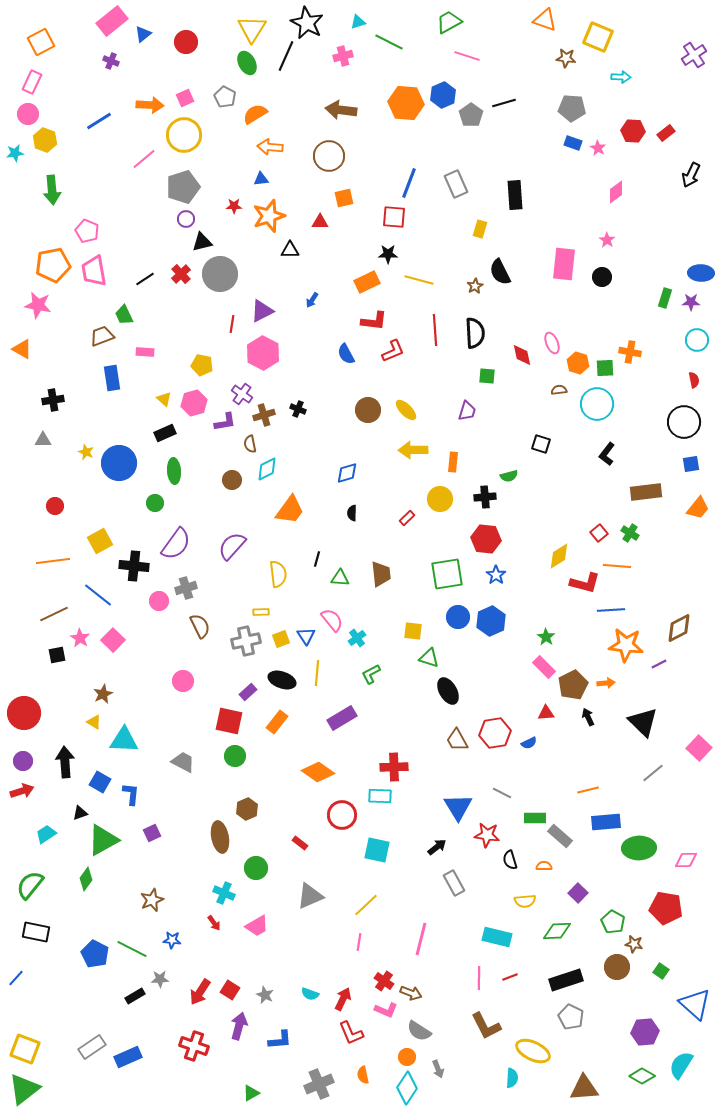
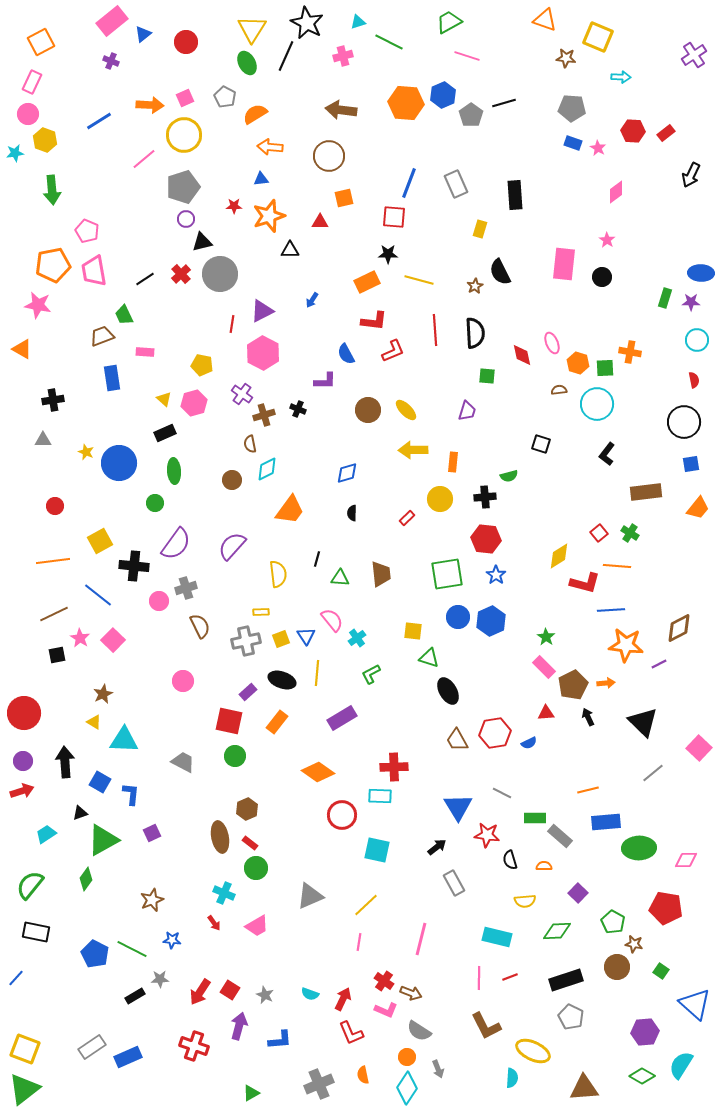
purple L-shape at (225, 422): moved 100 px right, 41 px up; rotated 10 degrees clockwise
red rectangle at (300, 843): moved 50 px left
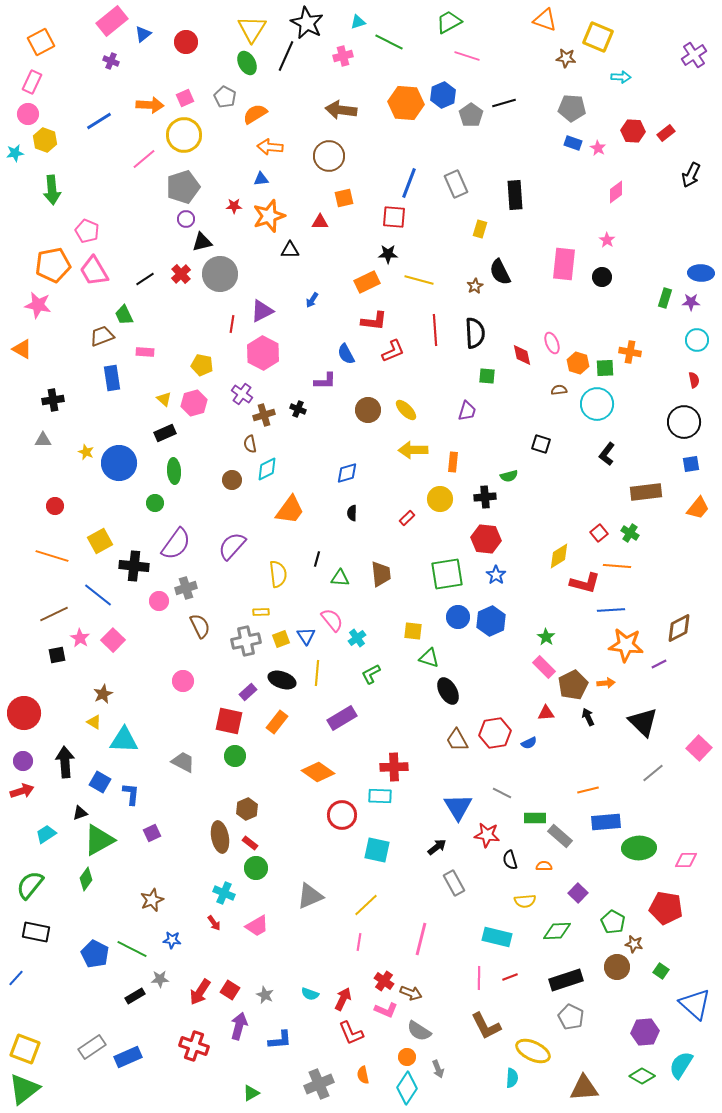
pink trapezoid at (94, 271): rotated 20 degrees counterclockwise
orange line at (53, 561): moved 1 px left, 5 px up; rotated 24 degrees clockwise
green triangle at (103, 840): moved 4 px left
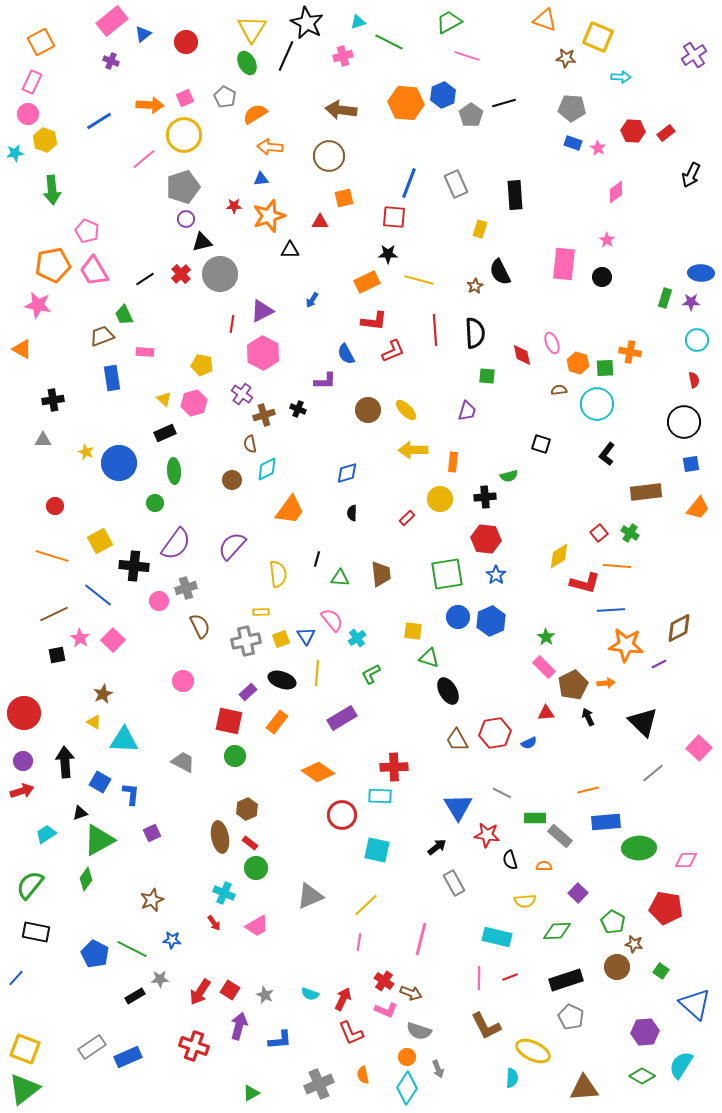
gray semicircle at (419, 1031): rotated 15 degrees counterclockwise
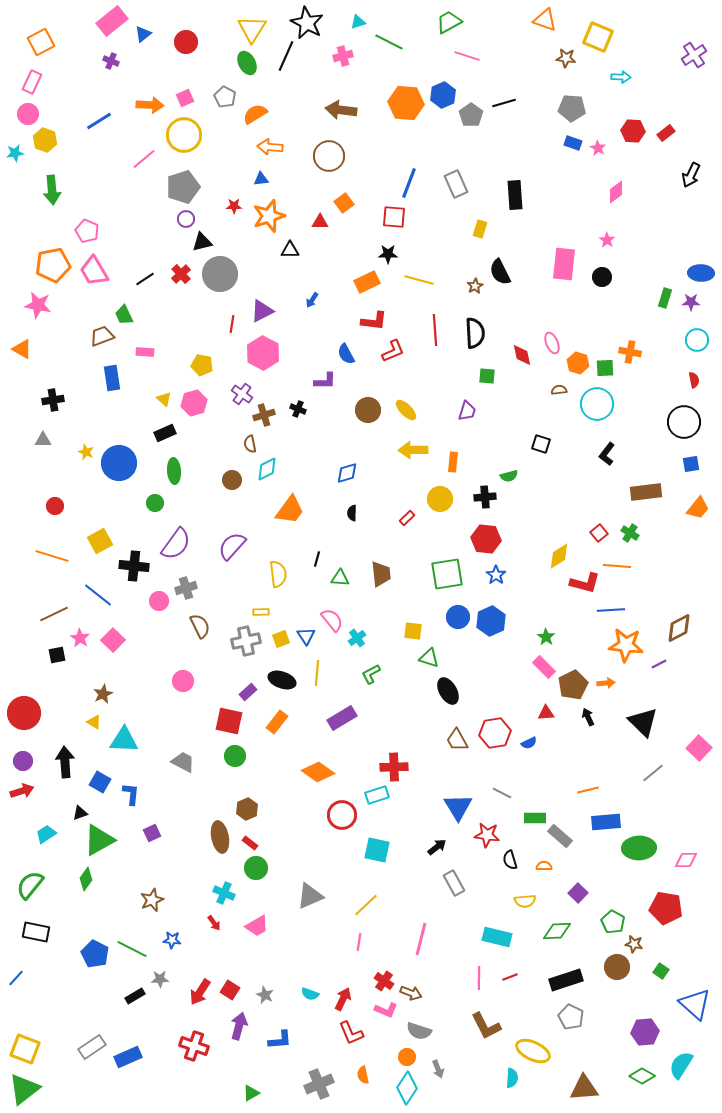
orange square at (344, 198): moved 5 px down; rotated 24 degrees counterclockwise
cyan rectangle at (380, 796): moved 3 px left, 1 px up; rotated 20 degrees counterclockwise
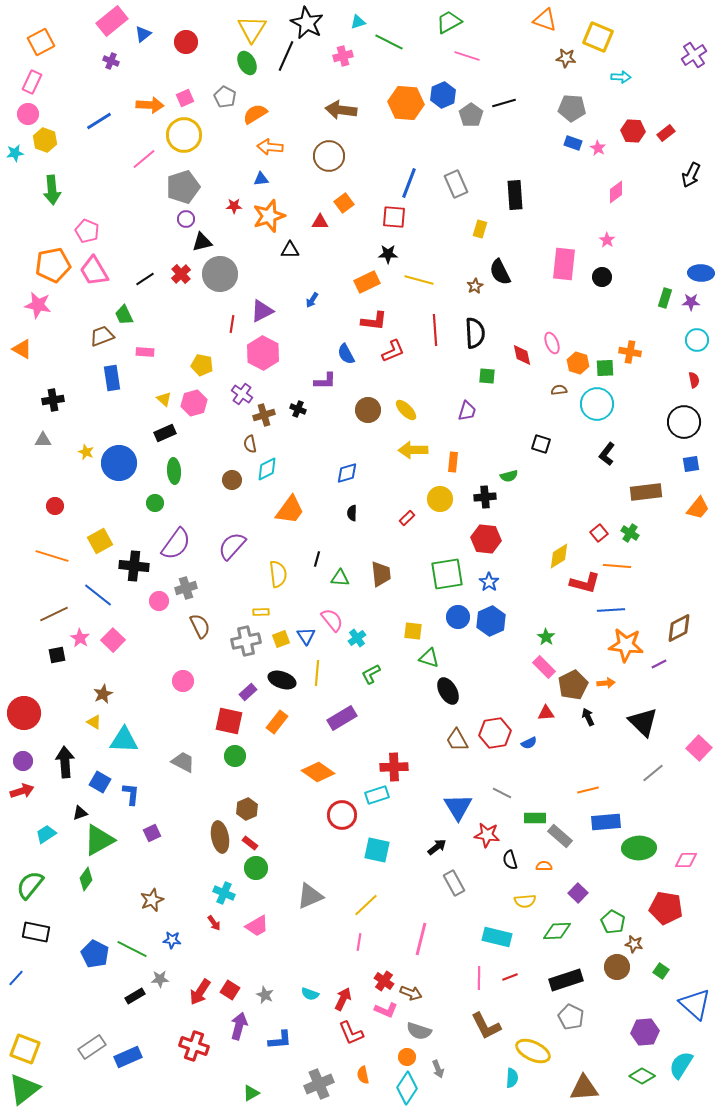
blue star at (496, 575): moved 7 px left, 7 px down
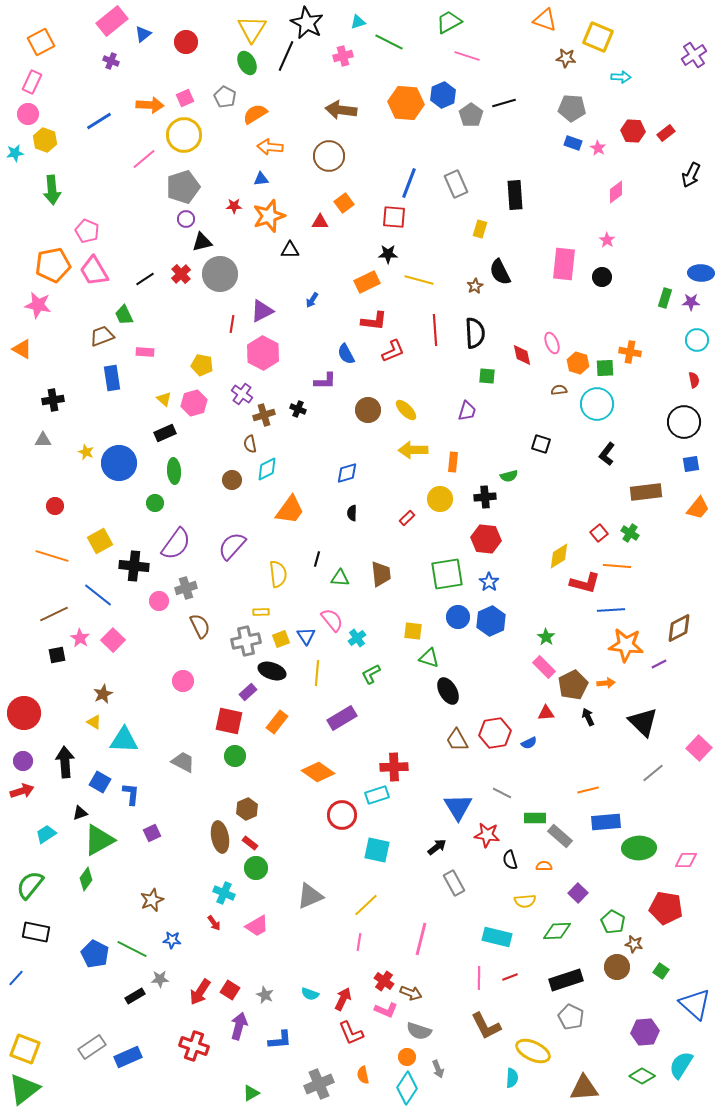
black ellipse at (282, 680): moved 10 px left, 9 px up
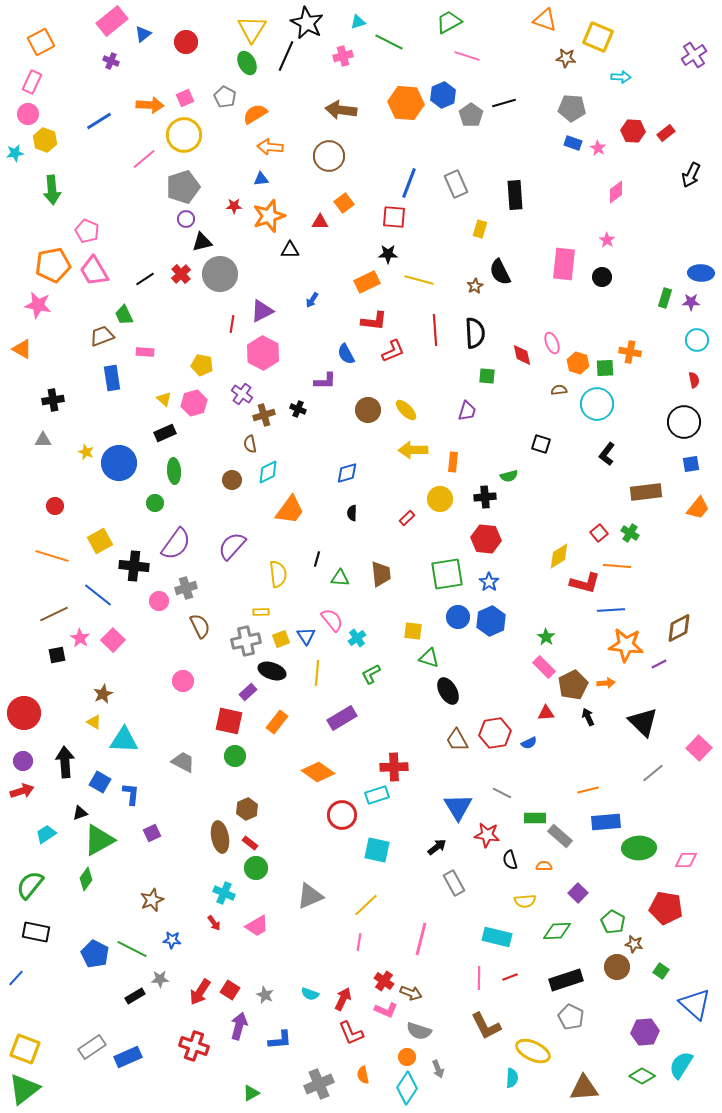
cyan diamond at (267, 469): moved 1 px right, 3 px down
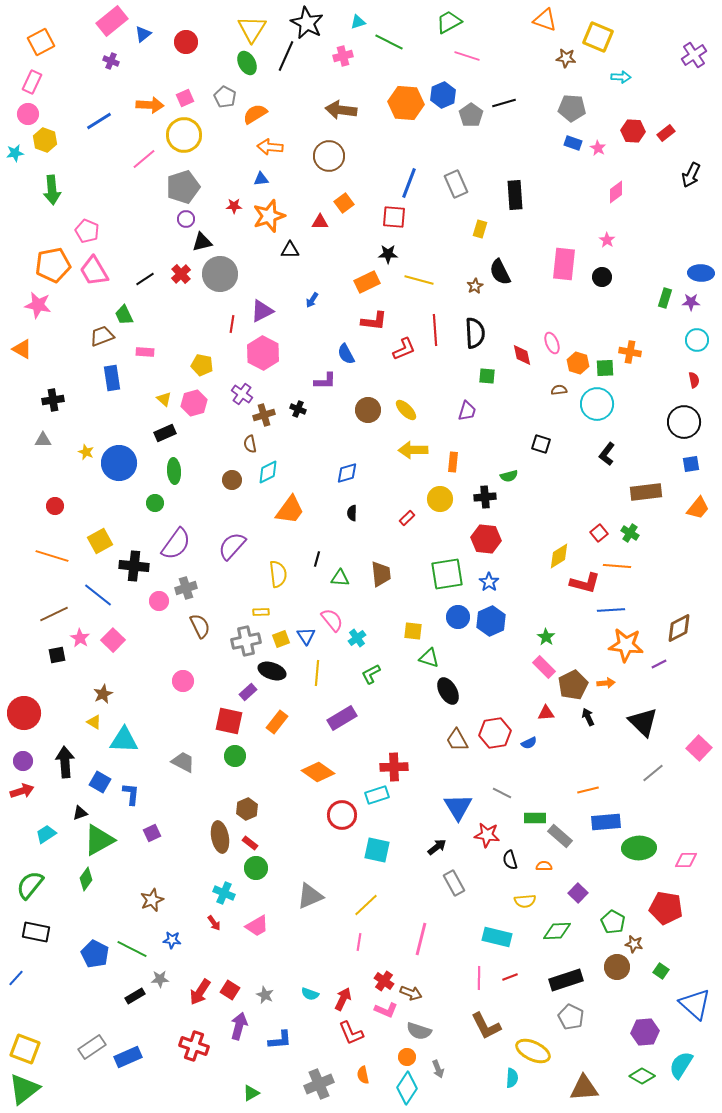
red L-shape at (393, 351): moved 11 px right, 2 px up
